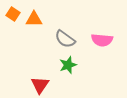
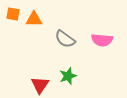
orange square: rotated 24 degrees counterclockwise
green star: moved 11 px down
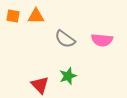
orange square: moved 2 px down
orange triangle: moved 2 px right, 3 px up
red triangle: rotated 18 degrees counterclockwise
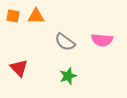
gray semicircle: moved 3 px down
red triangle: moved 21 px left, 17 px up
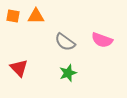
pink semicircle: rotated 15 degrees clockwise
green star: moved 3 px up
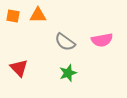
orange triangle: moved 2 px right, 1 px up
pink semicircle: rotated 30 degrees counterclockwise
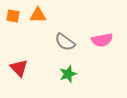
green star: moved 1 px down
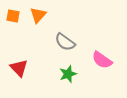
orange triangle: rotated 48 degrees counterclockwise
pink semicircle: moved 20 px down; rotated 45 degrees clockwise
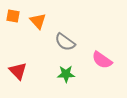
orange triangle: moved 6 px down; rotated 24 degrees counterclockwise
red triangle: moved 1 px left, 3 px down
green star: moved 2 px left; rotated 18 degrees clockwise
